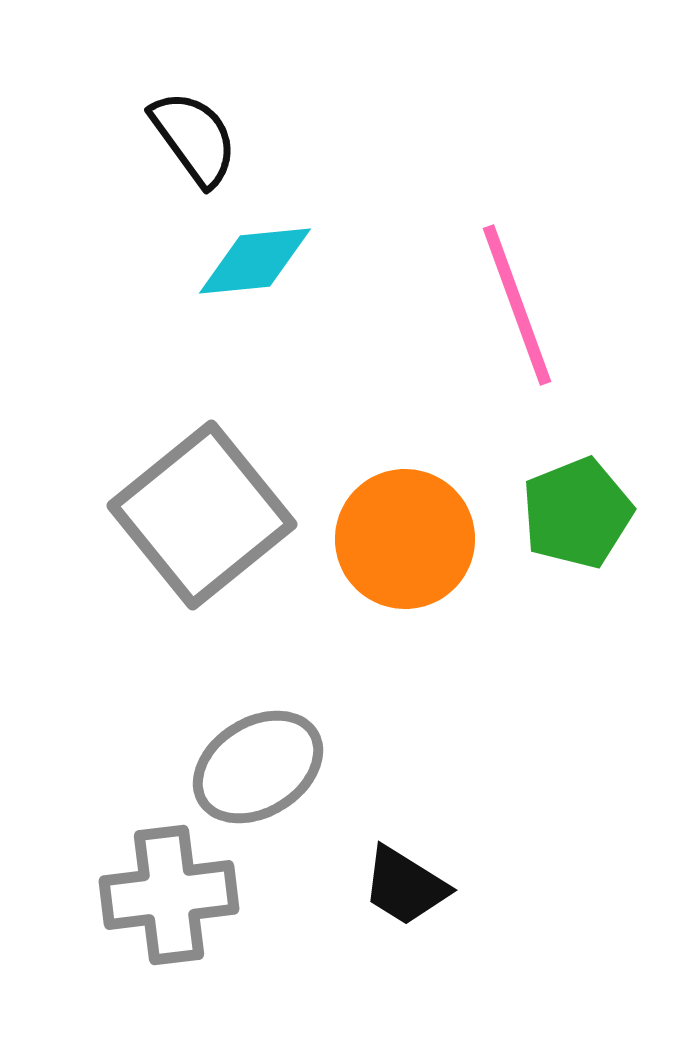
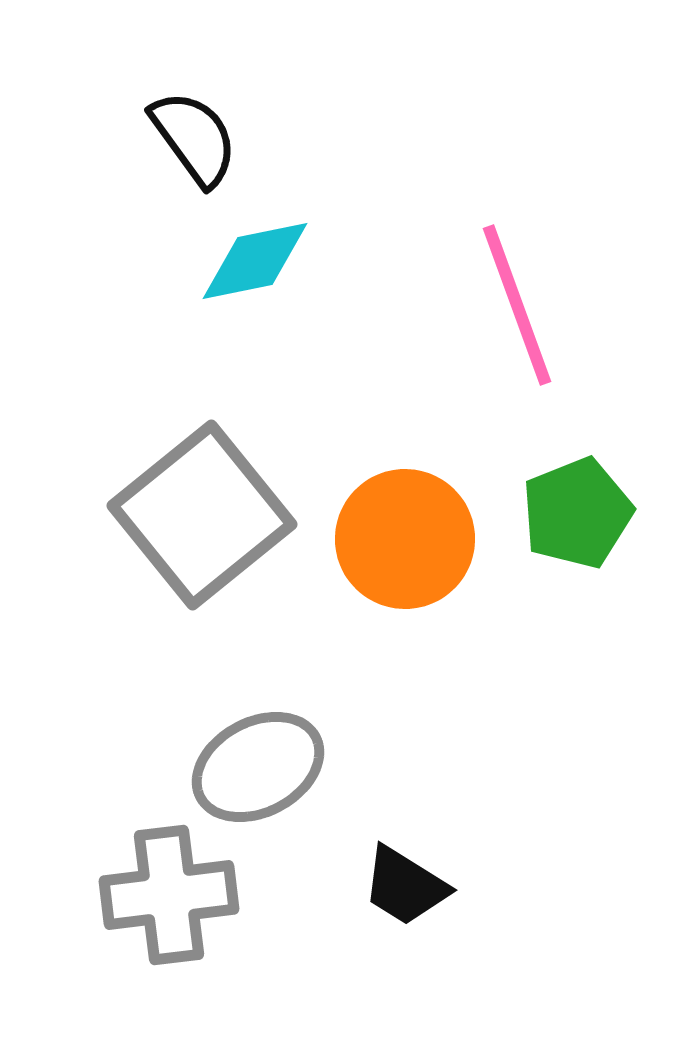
cyan diamond: rotated 6 degrees counterclockwise
gray ellipse: rotated 4 degrees clockwise
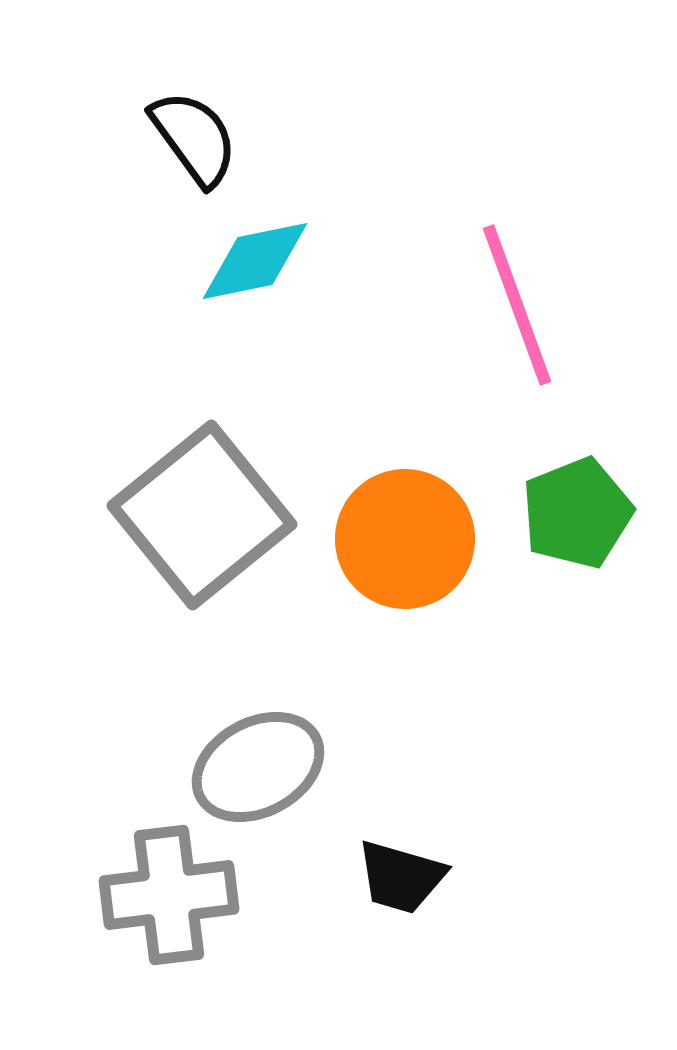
black trapezoid: moved 4 px left, 9 px up; rotated 16 degrees counterclockwise
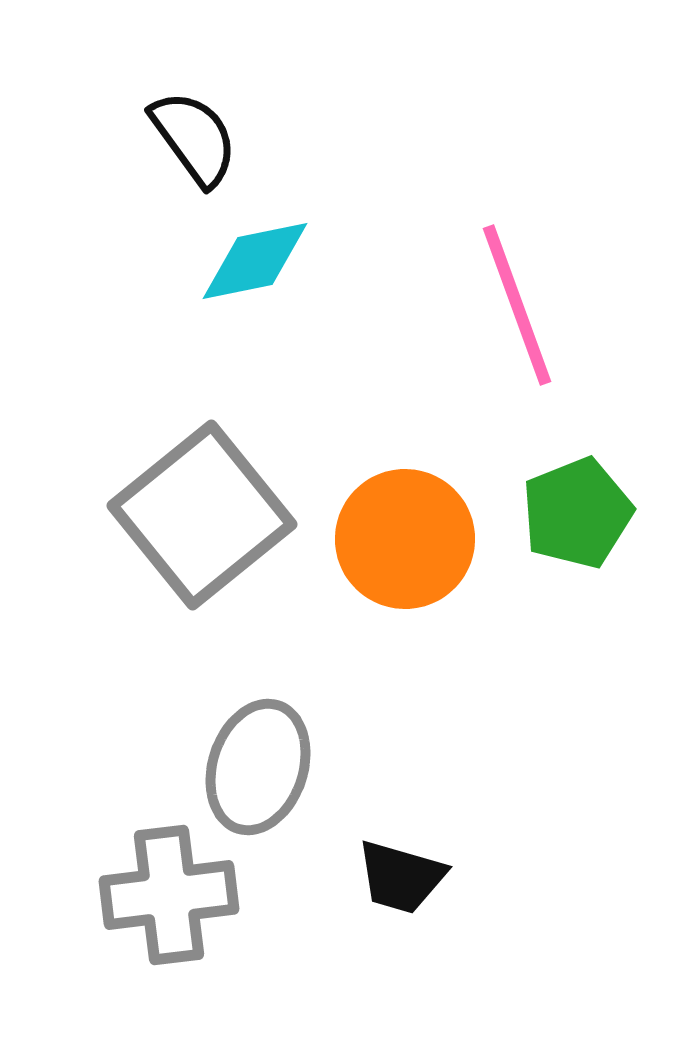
gray ellipse: rotated 44 degrees counterclockwise
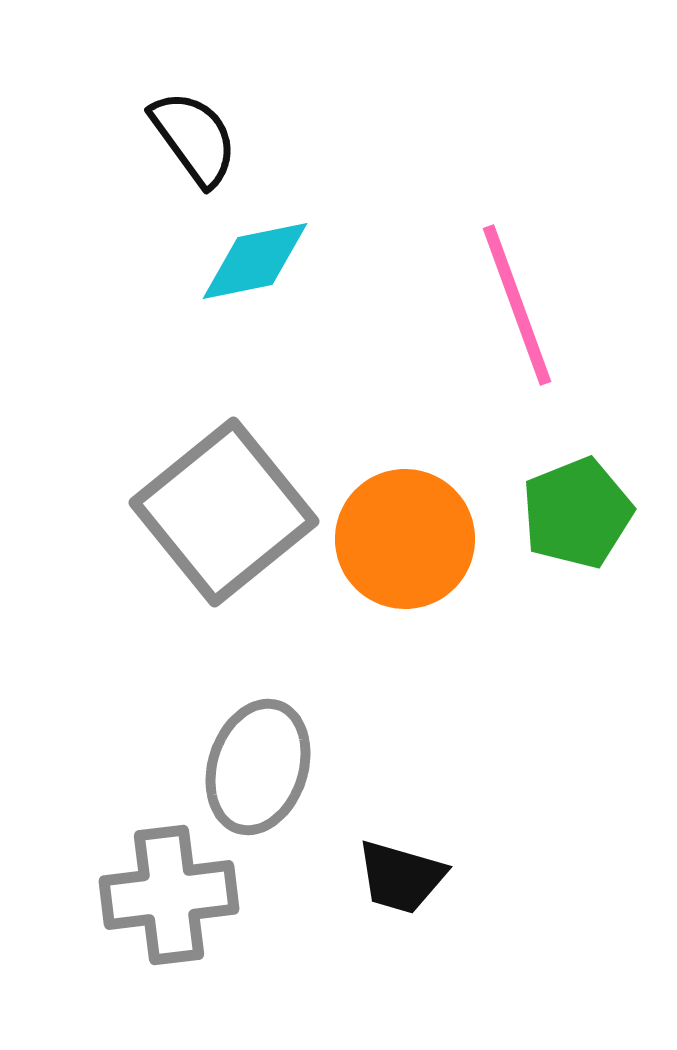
gray square: moved 22 px right, 3 px up
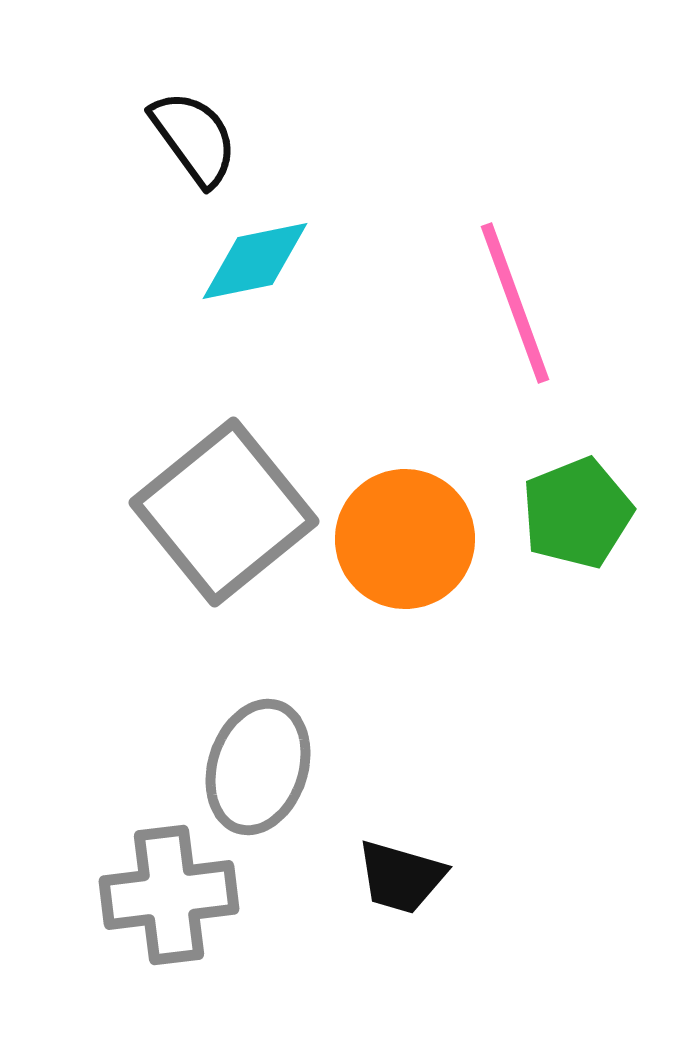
pink line: moved 2 px left, 2 px up
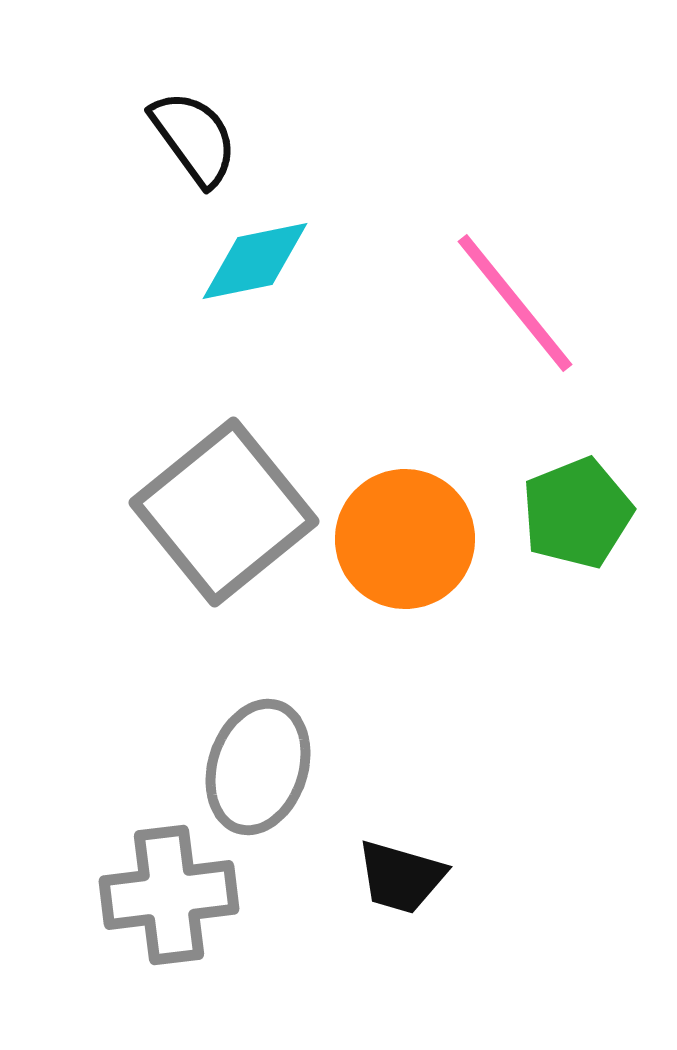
pink line: rotated 19 degrees counterclockwise
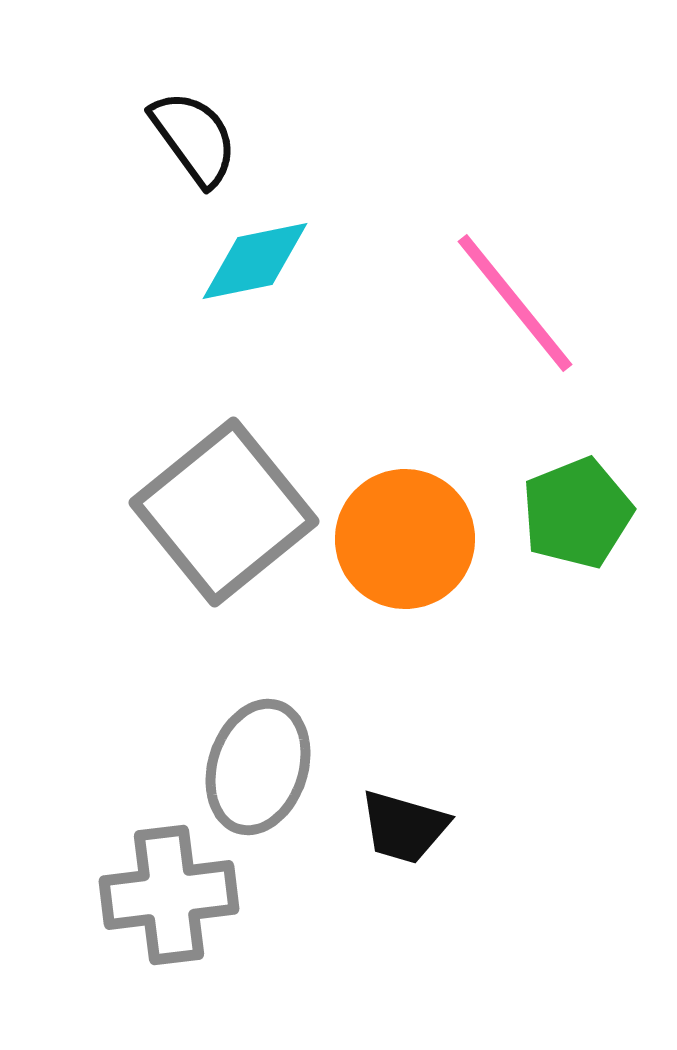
black trapezoid: moved 3 px right, 50 px up
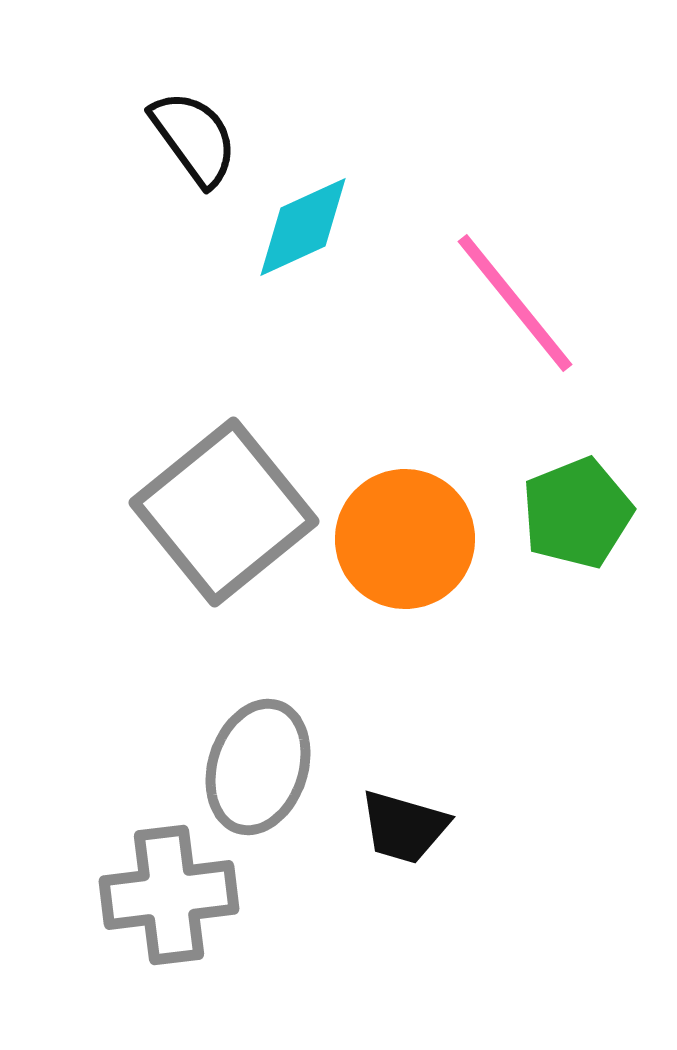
cyan diamond: moved 48 px right, 34 px up; rotated 13 degrees counterclockwise
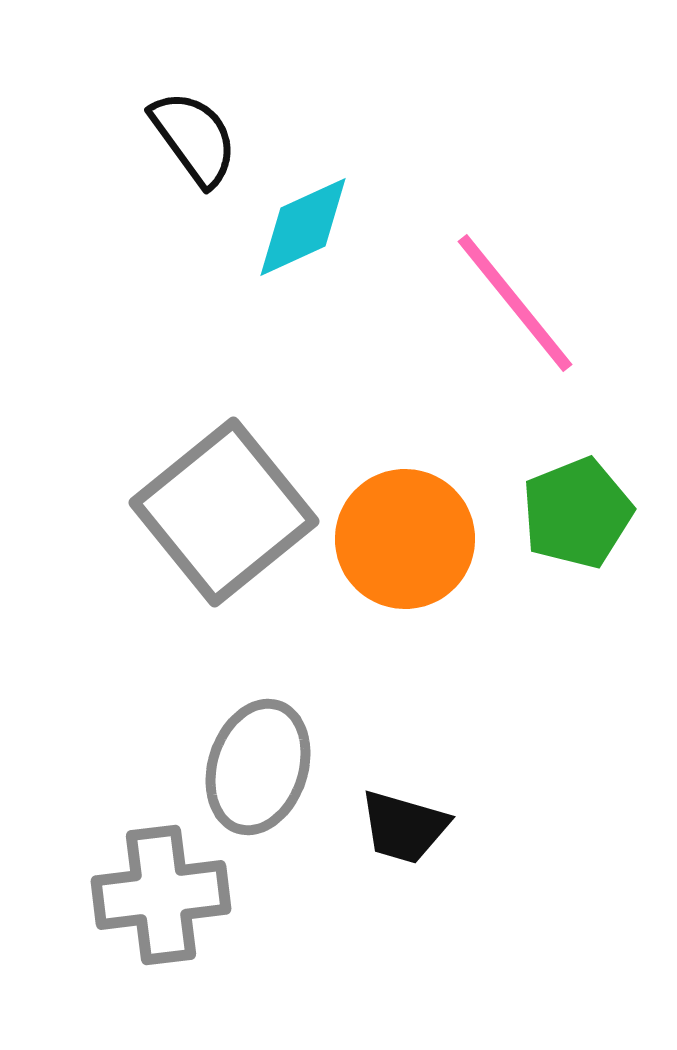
gray cross: moved 8 px left
